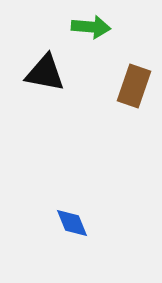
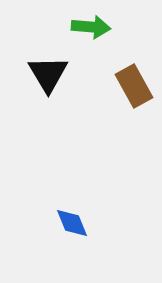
black triangle: moved 3 px right, 1 px down; rotated 48 degrees clockwise
brown rectangle: rotated 48 degrees counterclockwise
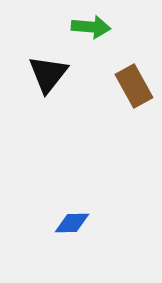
black triangle: rotated 9 degrees clockwise
blue diamond: rotated 69 degrees counterclockwise
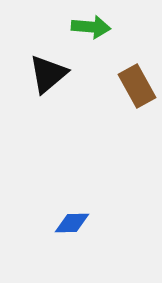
black triangle: rotated 12 degrees clockwise
brown rectangle: moved 3 px right
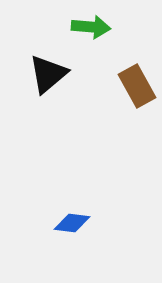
blue diamond: rotated 9 degrees clockwise
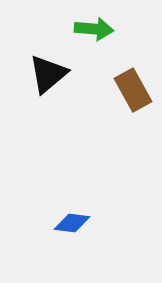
green arrow: moved 3 px right, 2 px down
brown rectangle: moved 4 px left, 4 px down
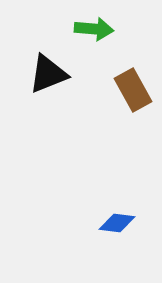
black triangle: rotated 18 degrees clockwise
blue diamond: moved 45 px right
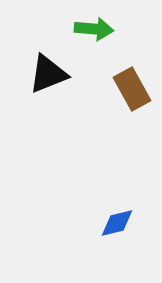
brown rectangle: moved 1 px left, 1 px up
blue diamond: rotated 21 degrees counterclockwise
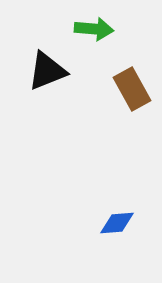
black triangle: moved 1 px left, 3 px up
blue diamond: rotated 9 degrees clockwise
